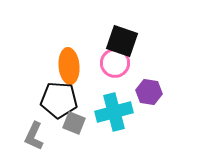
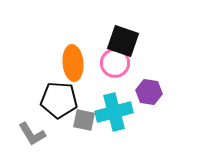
black square: moved 1 px right
orange ellipse: moved 4 px right, 3 px up
gray square: moved 10 px right, 3 px up; rotated 10 degrees counterclockwise
gray L-shape: moved 2 px left, 2 px up; rotated 56 degrees counterclockwise
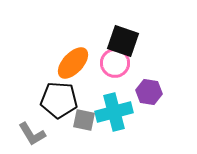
orange ellipse: rotated 48 degrees clockwise
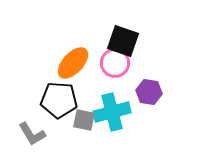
cyan cross: moved 2 px left
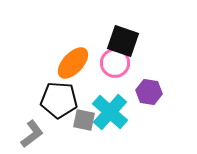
cyan cross: moved 2 px left; rotated 33 degrees counterclockwise
gray L-shape: rotated 96 degrees counterclockwise
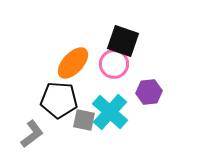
pink circle: moved 1 px left, 1 px down
purple hexagon: rotated 15 degrees counterclockwise
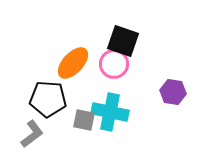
purple hexagon: moved 24 px right; rotated 15 degrees clockwise
black pentagon: moved 11 px left, 1 px up
cyan cross: rotated 30 degrees counterclockwise
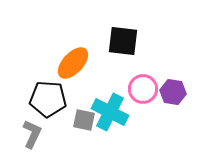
black square: rotated 12 degrees counterclockwise
pink circle: moved 29 px right, 25 px down
cyan cross: rotated 15 degrees clockwise
gray L-shape: rotated 28 degrees counterclockwise
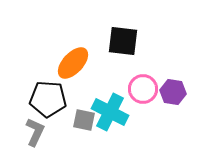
gray L-shape: moved 3 px right, 2 px up
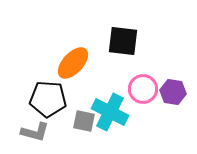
gray square: moved 1 px down
gray L-shape: rotated 80 degrees clockwise
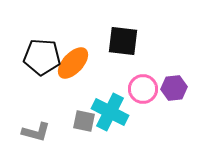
purple hexagon: moved 1 px right, 4 px up; rotated 15 degrees counterclockwise
black pentagon: moved 6 px left, 42 px up
gray L-shape: moved 1 px right
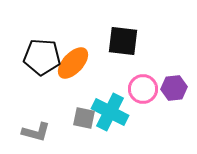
gray square: moved 3 px up
